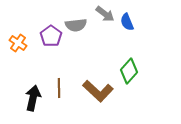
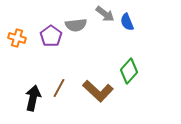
orange cross: moved 1 px left, 5 px up; rotated 18 degrees counterclockwise
brown line: rotated 30 degrees clockwise
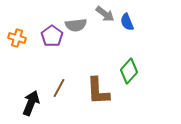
purple pentagon: moved 1 px right
brown L-shape: rotated 44 degrees clockwise
black arrow: moved 2 px left, 5 px down; rotated 10 degrees clockwise
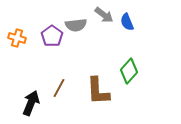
gray arrow: moved 1 px left, 1 px down
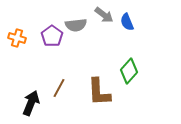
brown L-shape: moved 1 px right, 1 px down
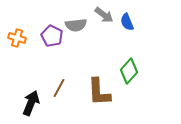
purple pentagon: rotated 10 degrees counterclockwise
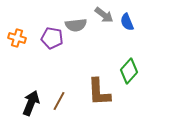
purple pentagon: moved 2 px down; rotated 15 degrees counterclockwise
brown line: moved 13 px down
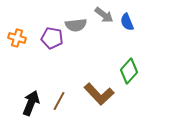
brown L-shape: moved 2 px down; rotated 40 degrees counterclockwise
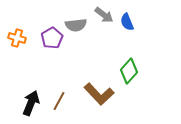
purple pentagon: rotated 30 degrees clockwise
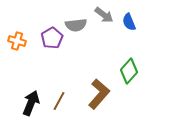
blue semicircle: moved 2 px right
orange cross: moved 3 px down
brown L-shape: rotated 96 degrees counterclockwise
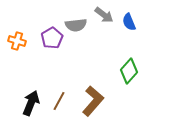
brown L-shape: moved 6 px left, 7 px down
